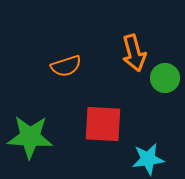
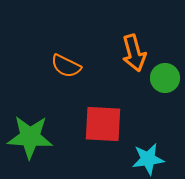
orange semicircle: rotated 44 degrees clockwise
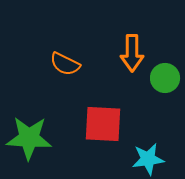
orange arrow: moved 2 px left; rotated 15 degrees clockwise
orange semicircle: moved 1 px left, 2 px up
green star: moved 1 px left, 1 px down
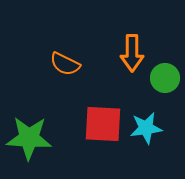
cyan star: moved 2 px left, 31 px up
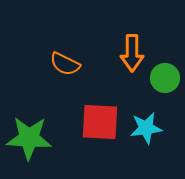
red square: moved 3 px left, 2 px up
